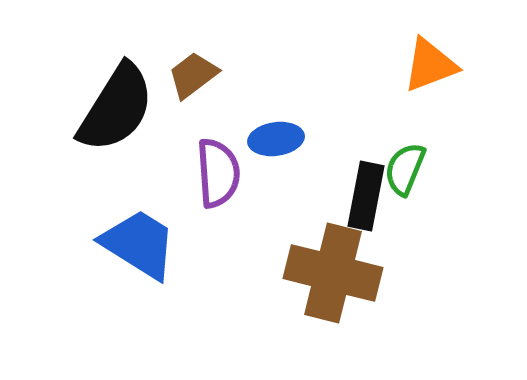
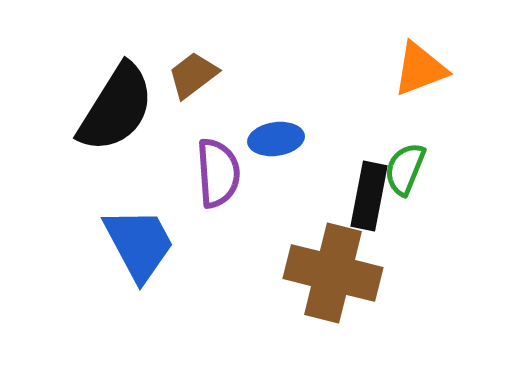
orange triangle: moved 10 px left, 4 px down
black rectangle: moved 3 px right
blue trapezoid: rotated 30 degrees clockwise
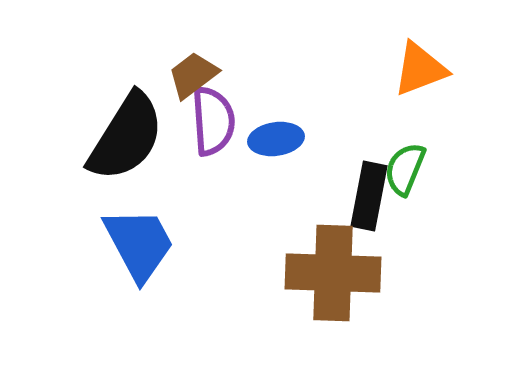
black semicircle: moved 10 px right, 29 px down
purple semicircle: moved 5 px left, 52 px up
brown cross: rotated 12 degrees counterclockwise
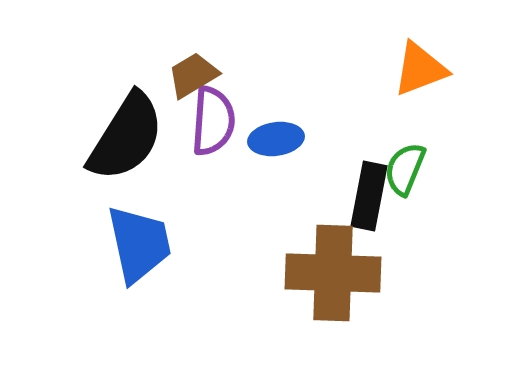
brown trapezoid: rotated 6 degrees clockwise
purple semicircle: rotated 8 degrees clockwise
blue trapezoid: rotated 16 degrees clockwise
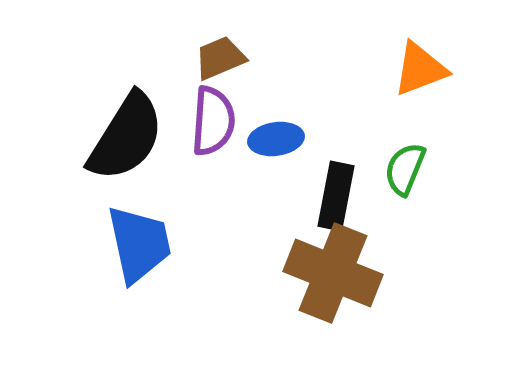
brown trapezoid: moved 27 px right, 17 px up; rotated 8 degrees clockwise
black rectangle: moved 33 px left
brown cross: rotated 20 degrees clockwise
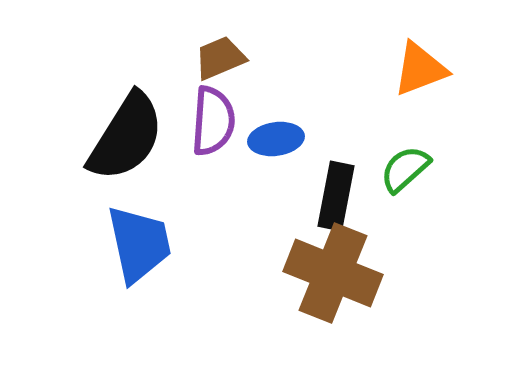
green semicircle: rotated 26 degrees clockwise
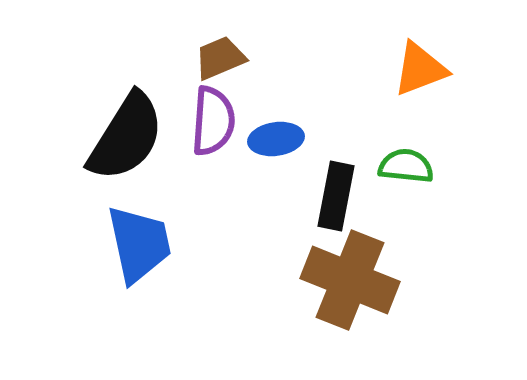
green semicircle: moved 1 px right, 3 px up; rotated 48 degrees clockwise
brown cross: moved 17 px right, 7 px down
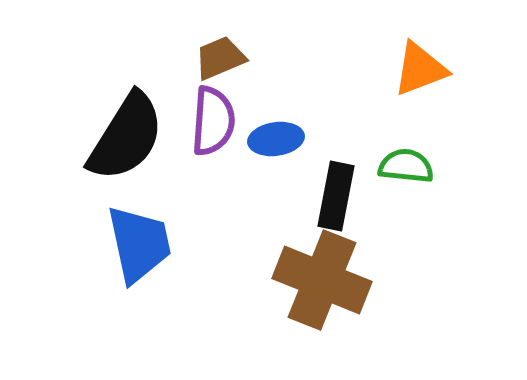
brown cross: moved 28 px left
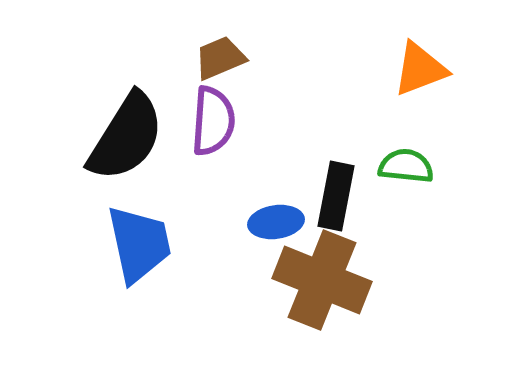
blue ellipse: moved 83 px down
